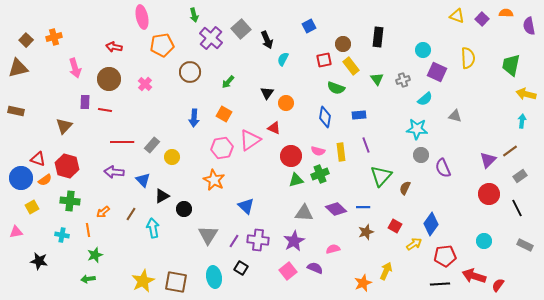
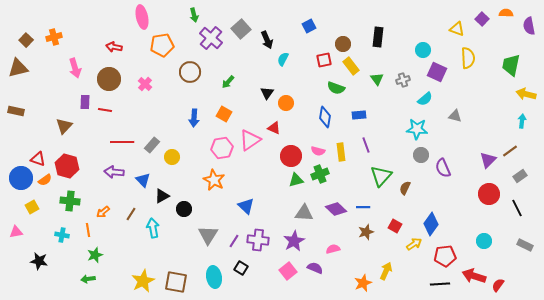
yellow triangle at (457, 16): moved 13 px down
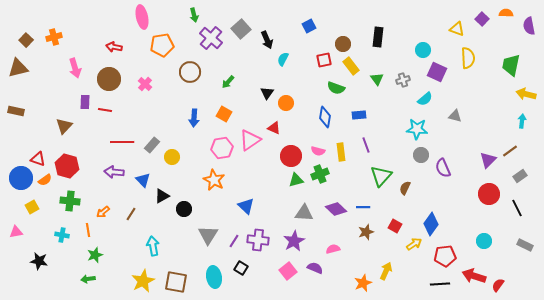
cyan arrow at (153, 228): moved 18 px down
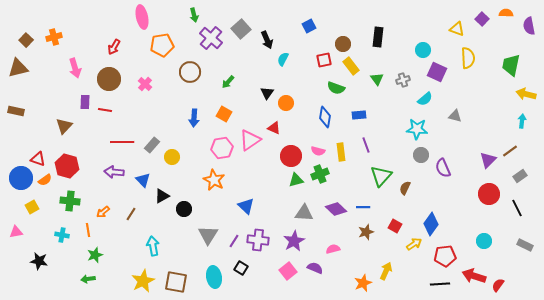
red arrow at (114, 47): rotated 70 degrees counterclockwise
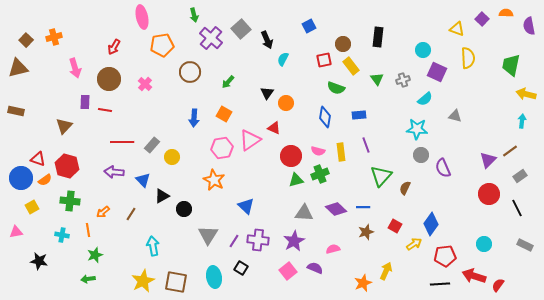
cyan circle at (484, 241): moved 3 px down
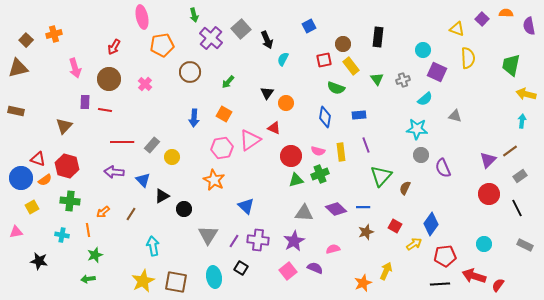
orange cross at (54, 37): moved 3 px up
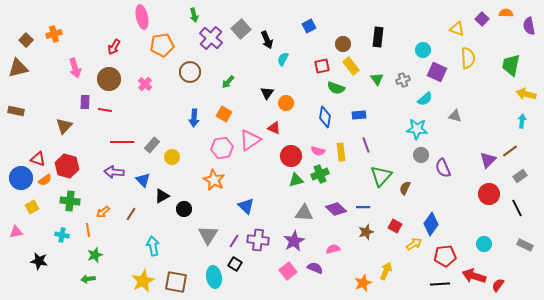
red square at (324, 60): moved 2 px left, 6 px down
black square at (241, 268): moved 6 px left, 4 px up
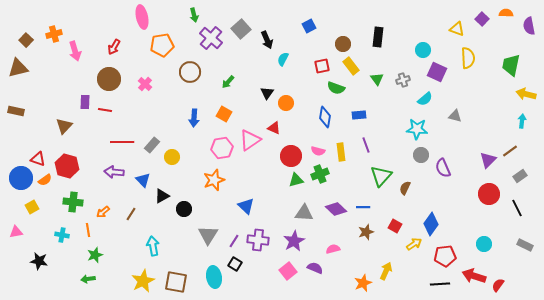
pink arrow at (75, 68): moved 17 px up
orange star at (214, 180): rotated 25 degrees clockwise
green cross at (70, 201): moved 3 px right, 1 px down
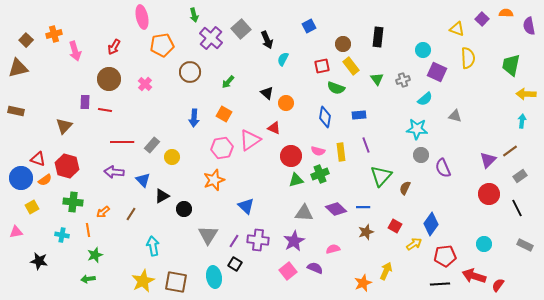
black triangle at (267, 93): rotated 24 degrees counterclockwise
yellow arrow at (526, 94): rotated 12 degrees counterclockwise
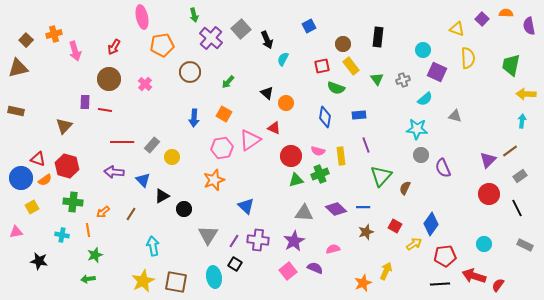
yellow rectangle at (341, 152): moved 4 px down
